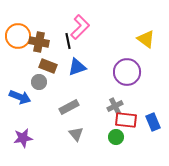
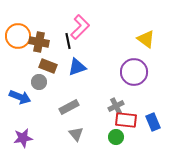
purple circle: moved 7 px right
gray cross: moved 1 px right
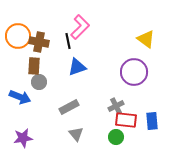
brown rectangle: moved 14 px left; rotated 72 degrees clockwise
blue rectangle: moved 1 px left, 1 px up; rotated 18 degrees clockwise
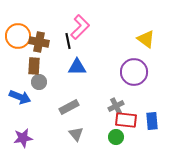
blue triangle: rotated 18 degrees clockwise
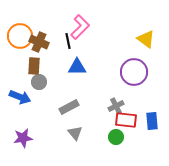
orange circle: moved 2 px right
brown cross: rotated 12 degrees clockwise
gray triangle: moved 1 px left, 1 px up
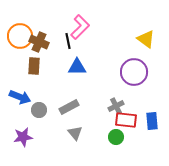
gray circle: moved 28 px down
purple star: moved 1 px up
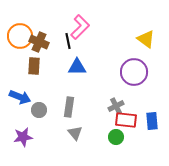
gray rectangle: rotated 54 degrees counterclockwise
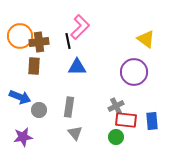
brown cross: rotated 30 degrees counterclockwise
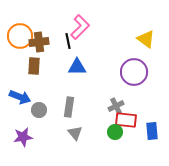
blue rectangle: moved 10 px down
green circle: moved 1 px left, 5 px up
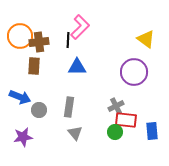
black line: moved 1 px up; rotated 14 degrees clockwise
